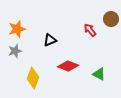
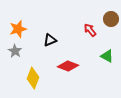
orange star: moved 1 px right
gray star: rotated 24 degrees counterclockwise
green triangle: moved 8 px right, 18 px up
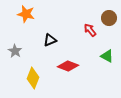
brown circle: moved 2 px left, 1 px up
orange star: moved 8 px right, 15 px up; rotated 30 degrees clockwise
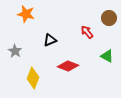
red arrow: moved 3 px left, 2 px down
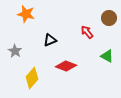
red diamond: moved 2 px left
yellow diamond: moved 1 px left; rotated 20 degrees clockwise
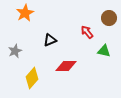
orange star: moved 1 px left, 1 px up; rotated 30 degrees clockwise
gray star: rotated 16 degrees clockwise
green triangle: moved 3 px left, 5 px up; rotated 16 degrees counterclockwise
red diamond: rotated 20 degrees counterclockwise
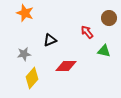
orange star: rotated 24 degrees counterclockwise
gray star: moved 9 px right, 3 px down; rotated 16 degrees clockwise
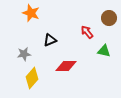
orange star: moved 6 px right
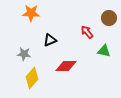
orange star: rotated 18 degrees counterclockwise
gray star: rotated 16 degrees clockwise
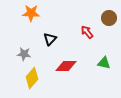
black triangle: moved 1 px up; rotated 24 degrees counterclockwise
green triangle: moved 12 px down
